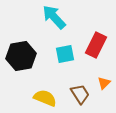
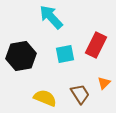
cyan arrow: moved 3 px left
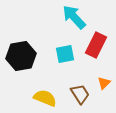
cyan arrow: moved 23 px right
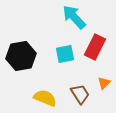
red rectangle: moved 1 px left, 2 px down
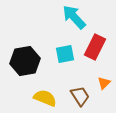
black hexagon: moved 4 px right, 5 px down
brown trapezoid: moved 2 px down
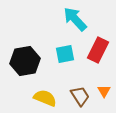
cyan arrow: moved 1 px right, 2 px down
red rectangle: moved 3 px right, 3 px down
orange triangle: moved 8 px down; rotated 16 degrees counterclockwise
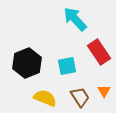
red rectangle: moved 1 px right, 2 px down; rotated 60 degrees counterclockwise
cyan square: moved 2 px right, 12 px down
black hexagon: moved 2 px right, 2 px down; rotated 12 degrees counterclockwise
brown trapezoid: moved 1 px down
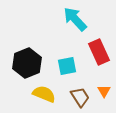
red rectangle: rotated 10 degrees clockwise
yellow semicircle: moved 1 px left, 4 px up
